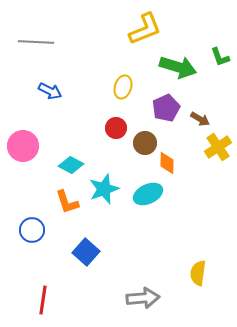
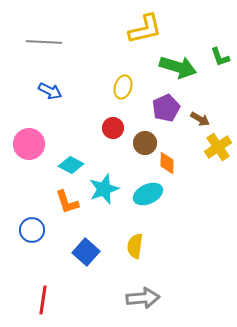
yellow L-shape: rotated 9 degrees clockwise
gray line: moved 8 px right
red circle: moved 3 px left
pink circle: moved 6 px right, 2 px up
yellow semicircle: moved 63 px left, 27 px up
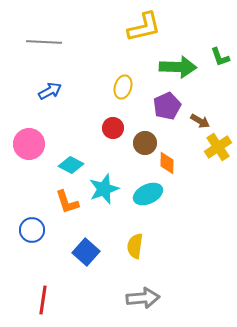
yellow L-shape: moved 1 px left, 2 px up
green arrow: rotated 15 degrees counterclockwise
blue arrow: rotated 55 degrees counterclockwise
purple pentagon: moved 1 px right, 2 px up
brown arrow: moved 2 px down
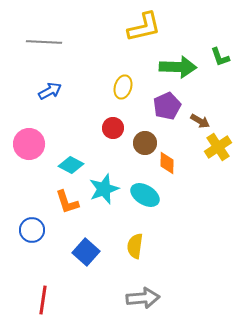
cyan ellipse: moved 3 px left, 1 px down; rotated 56 degrees clockwise
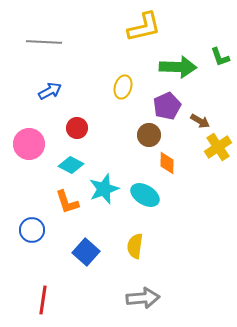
red circle: moved 36 px left
brown circle: moved 4 px right, 8 px up
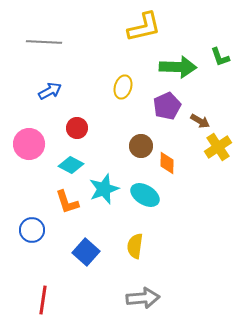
brown circle: moved 8 px left, 11 px down
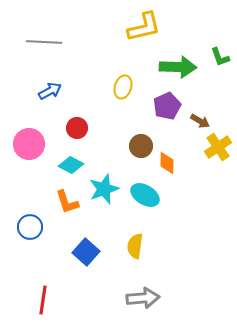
blue circle: moved 2 px left, 3 px up
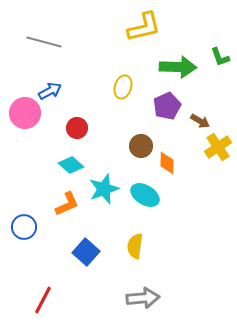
gray line: rotated 12 degrees clockwise
pink circle: moved 4 px left, 31 px up
cyan diamond: rotated 15 degrees clockwise
orange L-shape: moved 2 px down; rotated 96 degrees counterclockwise
blue circle: moved 6 px left
red line: rotated 20 degrees clockwise
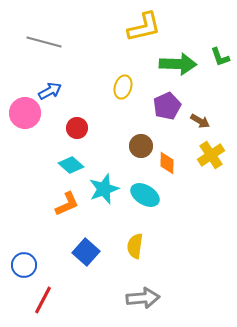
green arrow: moved 3 px up
yellow cross: moved 7 px left, 8 px down
blue circle: moved 38 px down
